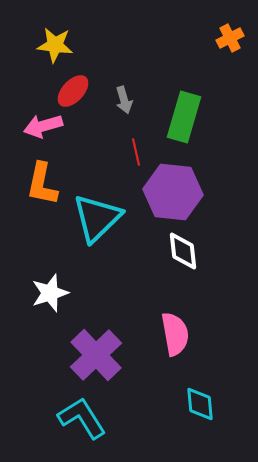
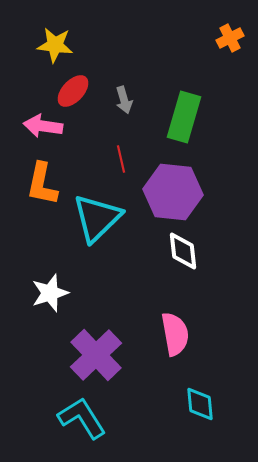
pink arrow: rotated 24 degrees clockwise
red line: moved 15 px left, 7 px down
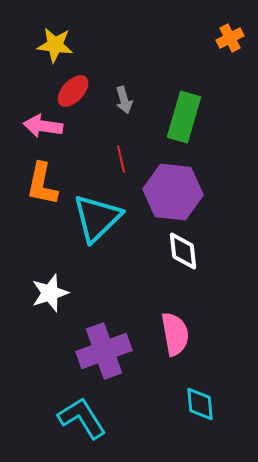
purple cross: moved 8 px right, 4 px up; rotated 24 degrees clockwise
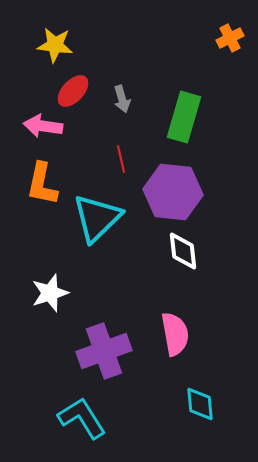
gray arrow: moved 2 px left, 1 px up
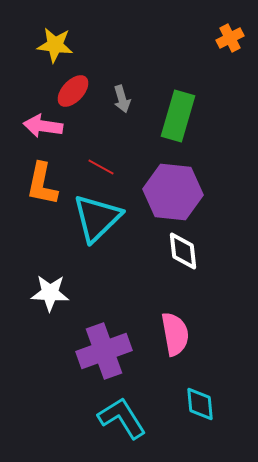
green rectangle: moved 6 px left, 1 px up
red line: moved 20 px left, 8 px down; rotated 48 degrees counterclockwise
white star: rotated 21 degrees clockwise
cyan L-shape: moved 40 px right
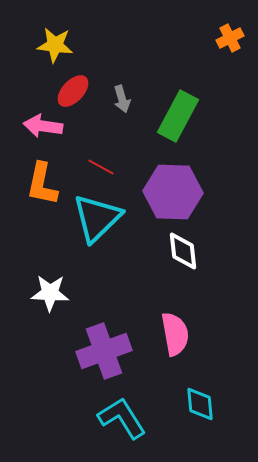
green rectangle: rotated 12 degrees clockwise
purple hexagon: rotated 4 degrees counterclockwise
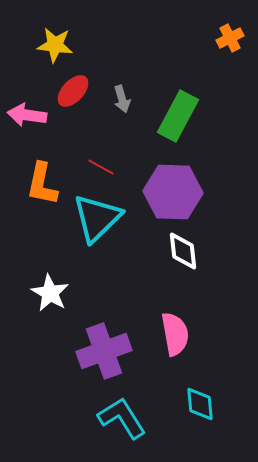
pink arrow: moved 16 px left, 11 px up
white star: rotated 27 degrees clockwise
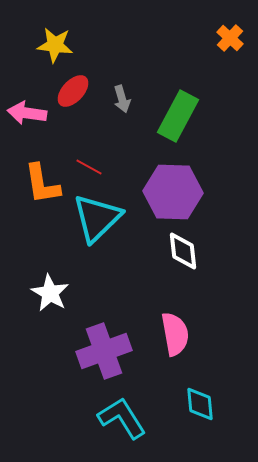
orange cross: rotated 20 degrees counterclockwise
pink arrow: moved 2 px up
red line: moved 12 px left
orange L-shape: rotated 21 degrees counterclockwise
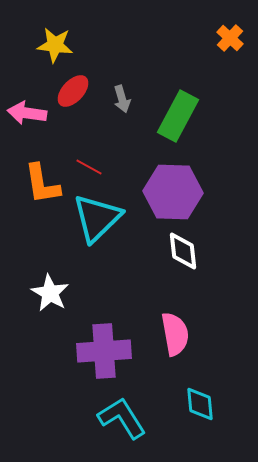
purple cross: rotated 16 degrees clockwise
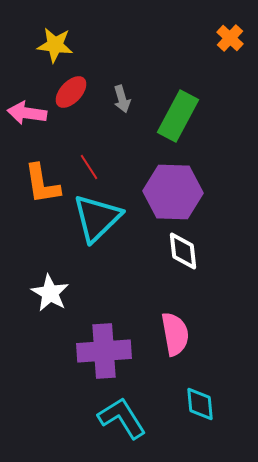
red ellipse: moved 2 px left, 1 px down
red line: rotated 28 degrees clockwise
